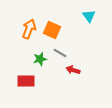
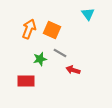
cyan triangle: moved 1 px left, 2 px up
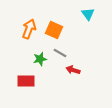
orange square: moved 2 px right
